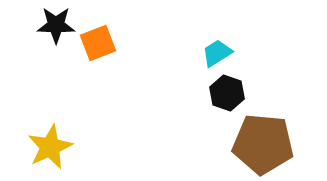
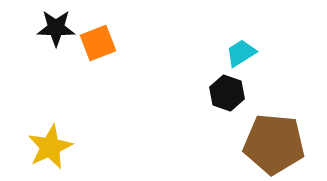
black star: moved 3 px down
cyan trapezoid: moved 24 px right
brown pentagon: moved 11 px right
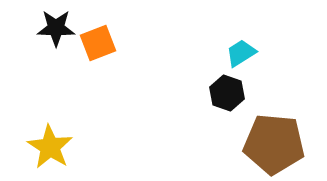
yellow star: rotated 15 degrees counterclockwise
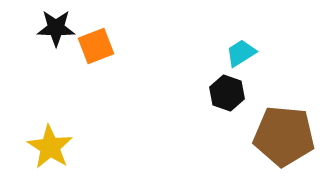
orange square: moved 2 px left, 3 px down
brown pentagon: moved 10 px right, 8 px up
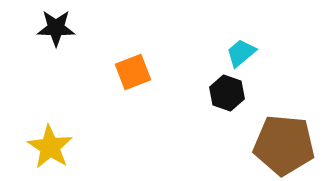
orange square: moved 37 px right, 26 px down
cyan trapezoid: rotated 8 degrees counterclockwise
brown pentagon: moved 9 px down
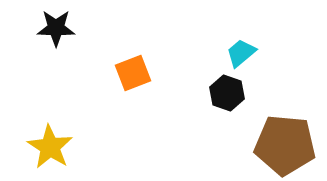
orange square: moved 1 px down
brown pentagon: moved 1 px right
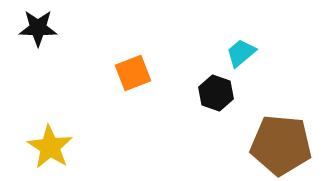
black star: moved 18 px left
black hexagon: moved 11 px left
brown pentagon: moved 4 px left
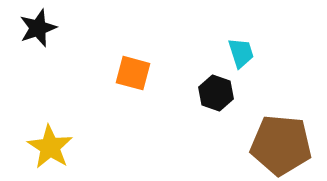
black star: rotated 21 degrees counterclockwise
cyan trapezoid: rotated 112 degrees clockwise
orange square: rotated 36 degrees clockwise
